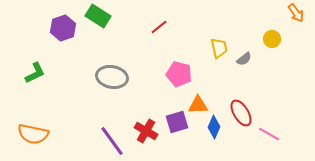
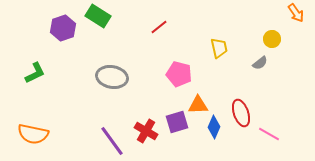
gray semicircle: moved 16 px right, 4 px down
red ellipse: rotated 12 degrees clockwise
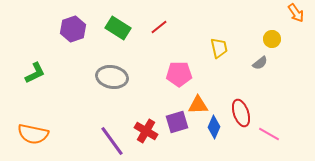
green rectangle: moved 20 px right, 12 px down
purple hexagon: moved 10 px right, 1 px down
pink pentagon: rotated 15 degrees counterclockwise
